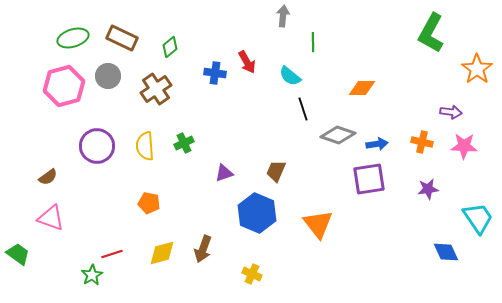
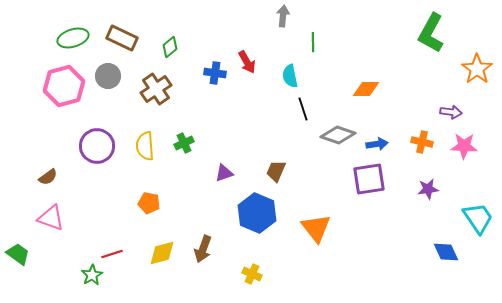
cyan semicircle: rotated 40 degrees clockwise
orange diamond: moved 4 px right, 1 px down
orange triangle: moved 2 px left, 4 px down
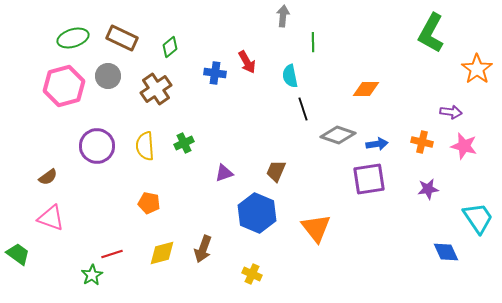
pink star: rotated 12 degrees clockwise
